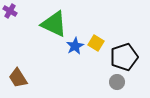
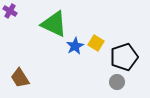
brown trapezoid: moved 2 px right
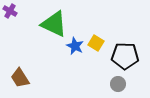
blue star: rotated 18 degrees counterclockwise
black pentagon: moved 1 px right, 1 px up; rotated 20 degrees clockwise
gray circle: moved 1 px right, 2 px down
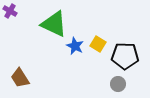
yellow square: moved 2 px right, 1 px down
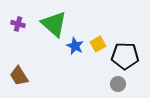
purple cross: moved 8 px right, 13 px down; rotated 16 degrees counterclockwise
green triangle: rotated 16 degrees clockwise
yellow square: rotated 28 degrees clockwise
brown trapezoid: moved 1 px left, 2 px up
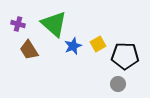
blue star: moved 2 px left; rotated 24 degrees clockwise
brown trapezoid: moved 10 px right, 26 px up
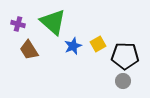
green triangle: moved 1 px left, 2 px up
gray circle: moved 5 px right, 3 px up
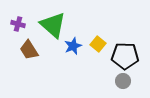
green triangle: moved 3 px down
yellow square: rotated 21 degrees counterclockwise
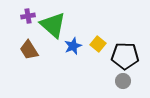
purple cross: moved 10 px right, 8 px up; rotated 24 degrees counterclockwise
